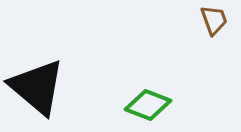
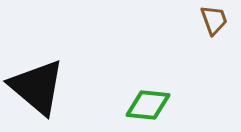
green diamond: rotated 15 degrees counterclockwise
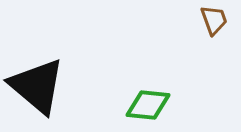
black triangle: moved 1 px up
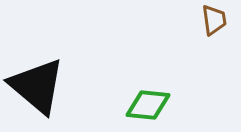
brown trapezoid: rotated 12 degrees clockwise
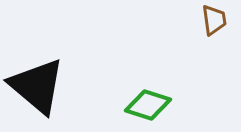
green diamond: rotated 12 degrees clockwise
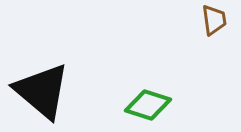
black triangle: moved 5 px right, 5 px down
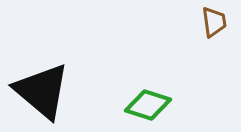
brown trapezoid: moved 2 px down
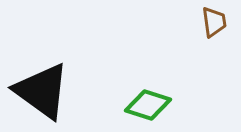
black triangle: rotated 4 degrees counterclockwise
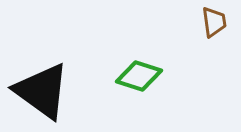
green diamond: moved 9 px left, 29 px up
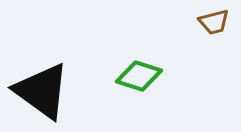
brown trapezoid: rotated 84 degrees clockwise
